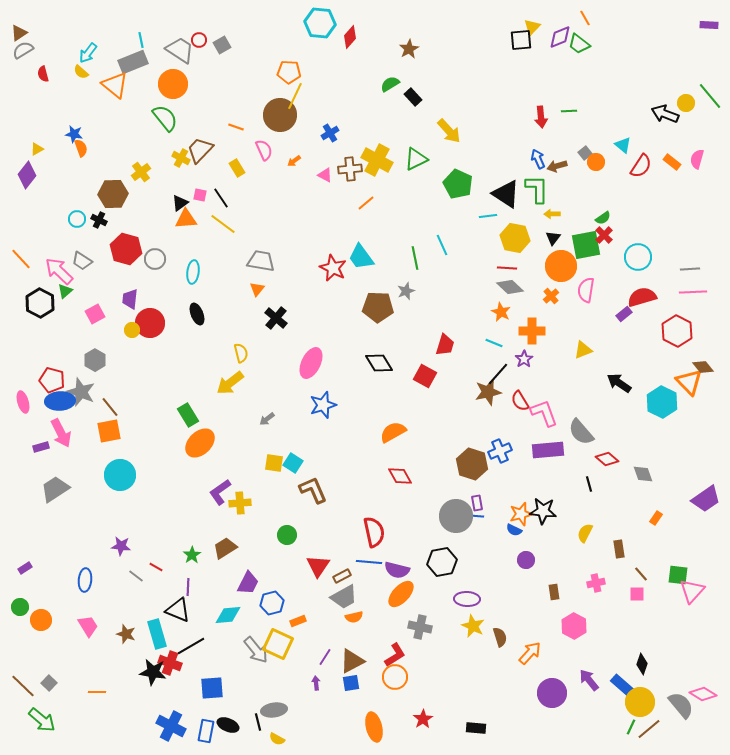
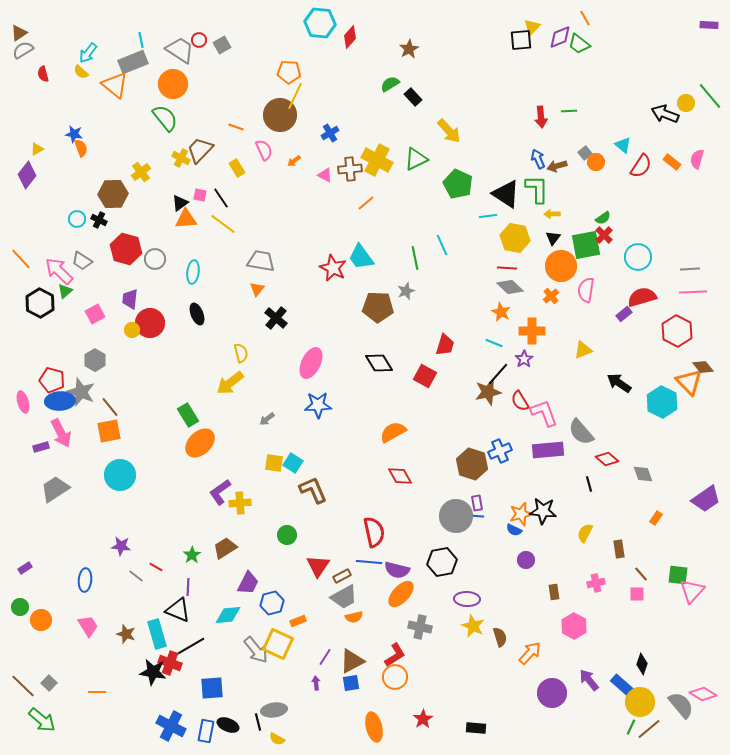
blue star at (323, 405): moved 5 px left; rotated 16 degrees clockwise
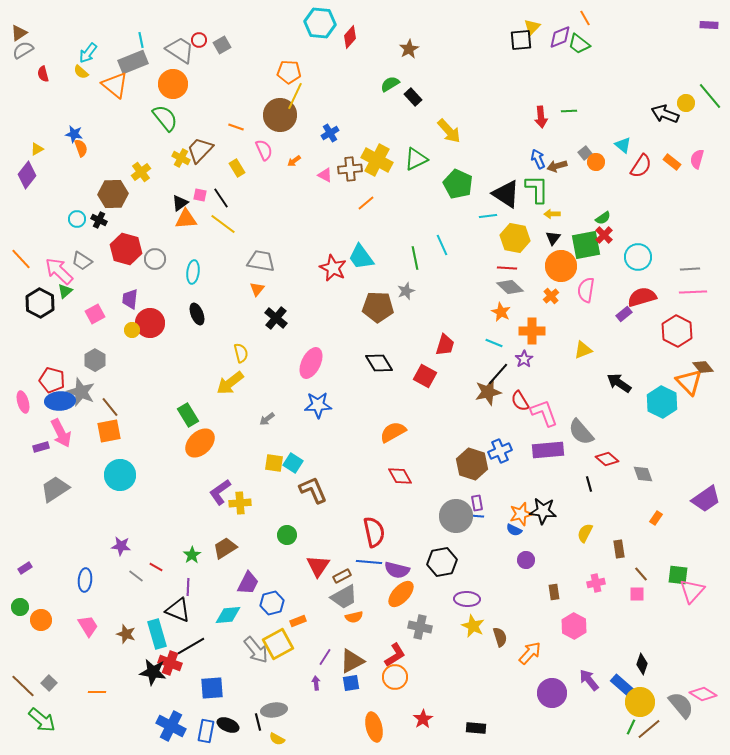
yellow square at (278, 644): rotated 36 degrees clockwise
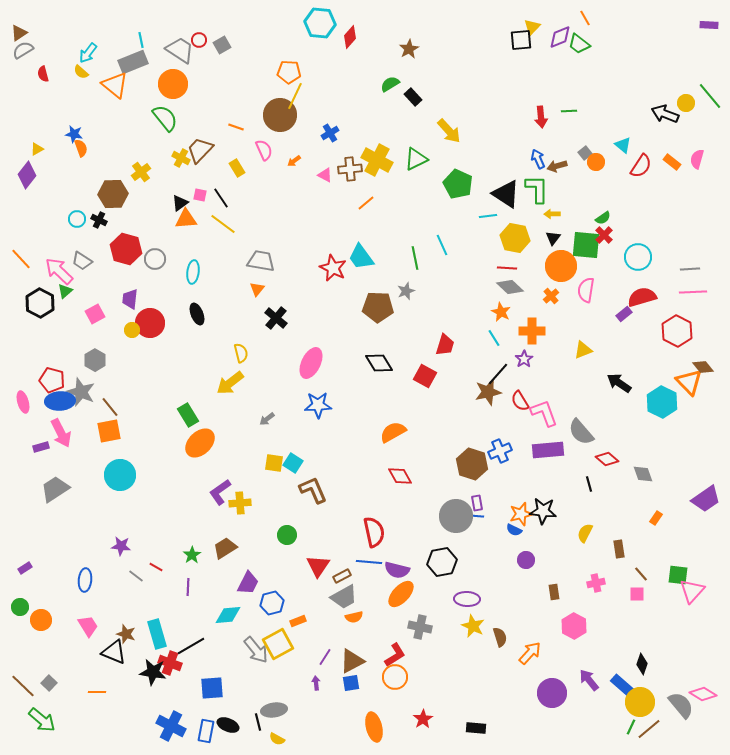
green square at (586, 245): rotated 16 degrees clockwise
cyan line at (494, 343): moved 5 px up; rotated 36 degrees clockwise
black triangle at (178, 610): moved 64 px left, 42 px down
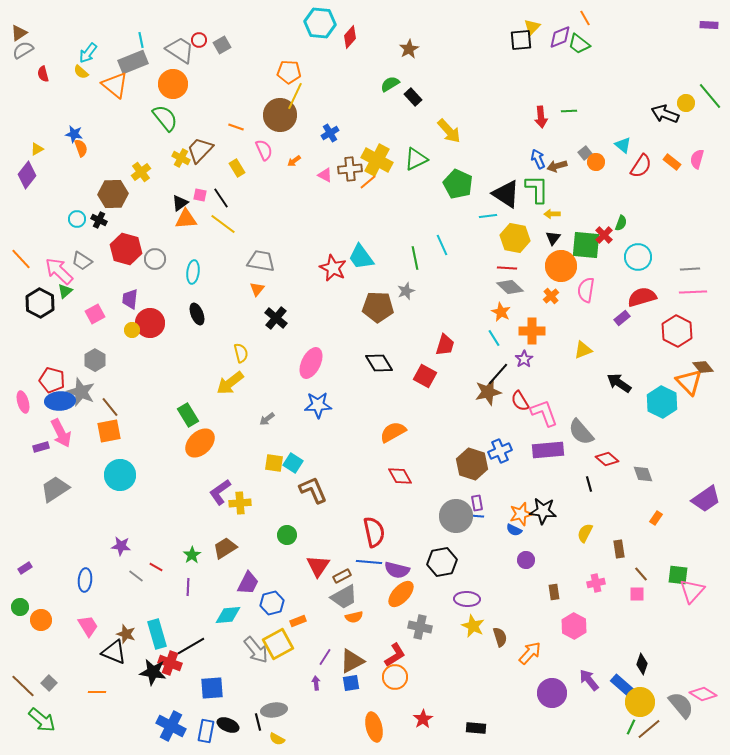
orange line at (366, 203): moved 2 px right, 21 px up
green semicircle at (603, 218): moved 18 px right, 5 px down; rotated 35 degrees counterclockwise
purple rectangle at (624, 314): moved 2 px left, 4 px down
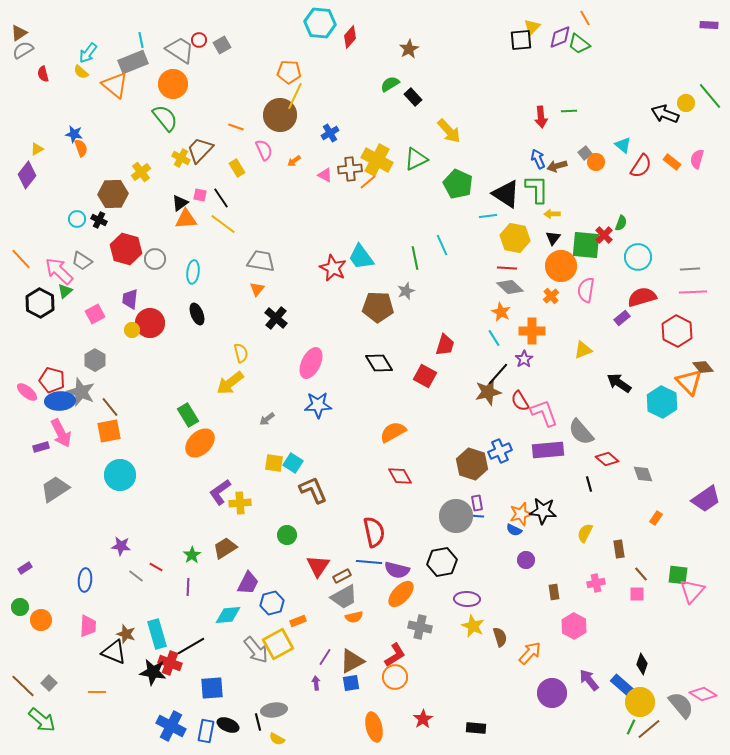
pink ellipse at (23, 402): moved 4 px right, 10 px up; rotated 35 degrees counterclockwise
pink trapezoid at (88, 626): rotated 35 degrees clockwise
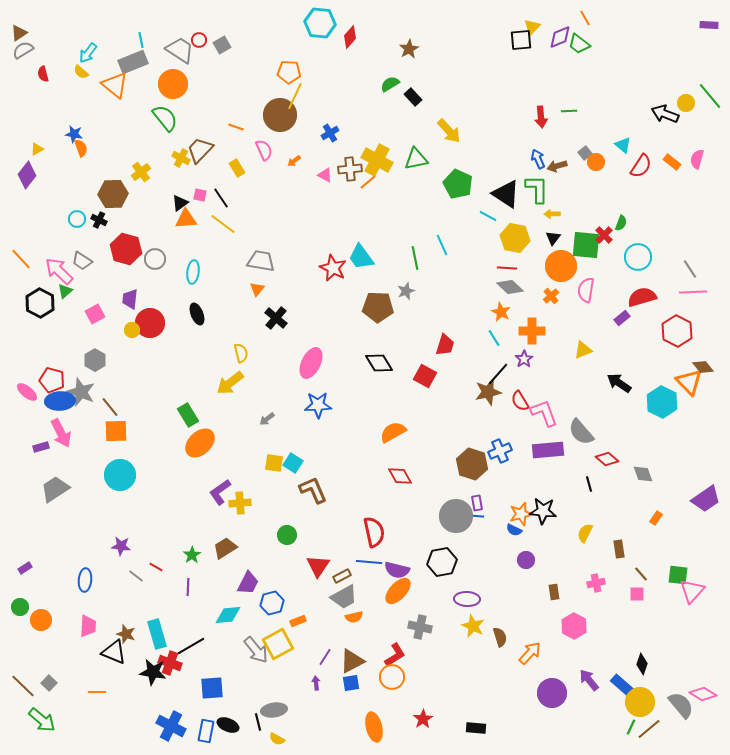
green triangle at (416, 159): rotated 15 degrees clockwise
cyan line at (488, 216): rotated 36 degrees clockwise
gray line at (690, 269): rotated 60 degrees clockwise
orange square at (109, 431): moved 7 px right; rotated 10 degrees clockwise
orange ellipse at (401, 594): moved 3 px left, 3 px up
orange circle at (395, 677): moved 3 px left
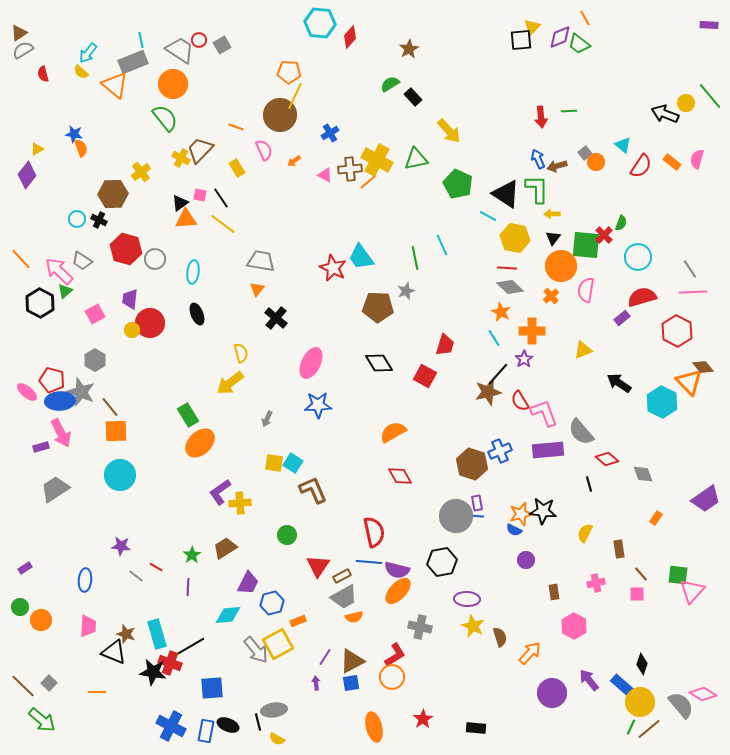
gray arrow at (267, 419): rotated 28 degrees counterclockwise
